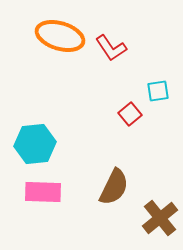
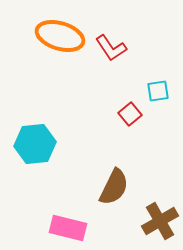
pink rectangle: moved 25 px right, 36 px down; rotated 12 degrees clockwise
brown cross: moved 3 px down; rotated 9 degrees clockwise
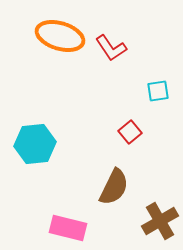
red square: moved 18 px down
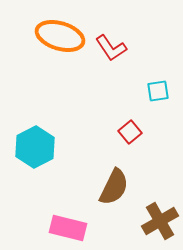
cyan hexagon: moved 3 px down; rotated 21 degrees counterclockwise
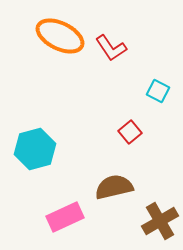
orange ellipse: rotated 9 degrees clockwise
cyan square: rotated 35 degrees clockwise
cyan hexagon: moved 2 px down; rotated 12 degrees clockwise
brown semicircle: rotated 129 degrees counterclockwise
pink rectangle: moved 3 px left, 11 px up; rotated 39 degrees counterclockwise
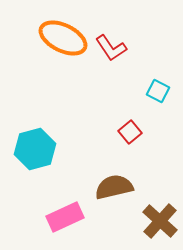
orange ellipse: moved 3 px right, 2 px down
brown cross: rotated 18 degrees counterclockwise
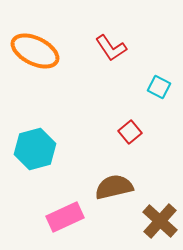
orange ellipse: moved 28 px left, 13 px down
cyan square: moved 1 px right, 4 px up
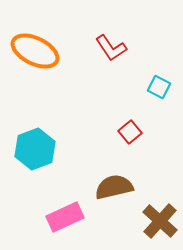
cyan hexagon: rotated 6 degrees counterclockwise
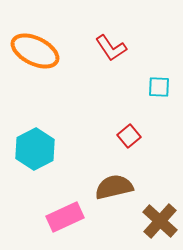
cyan square: rotated 25 degrees counterclockwise
red square: moved 1 px left, 4 px down
cyan hexagon: rotated 6 degrees counterclockwise
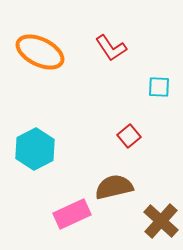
orange ellipse: moved 5 px right, 1 px down
pink rectangle: moved 7 px right, 3 px up
brown cross: moved 1 px right
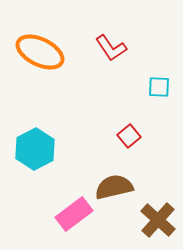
pink rectangle: moved 2 px right; rotated 12 degrees counterclockwise
brown cross: moved 3 px left, 1 px up
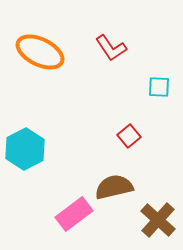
cyan hexagon: moved 10 px left
